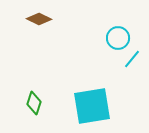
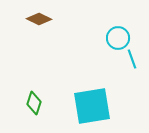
cyan line: rotated 60 degrees counterclockwise
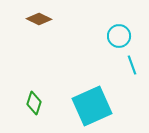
cyan circle: moved 1 px right, 2 px up
cyan line: moved 6 px down
cyan square: rotated 15 degrees counterclockwise
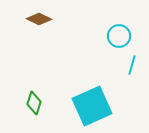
cyan line: rotated 36 degrees clockwise
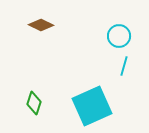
brown diamond: moved 2 px right, 6 px down
cyan line: moved 8 px left, 1 px down
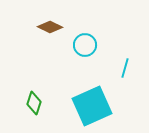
brown diamond: moved 9 px right, 2 px down
cyan circle: moved 34 px left, 9 px down
cyan line: moved 1 px right, 2 px down
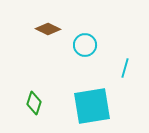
brown diamond: moved 2 px left, 2 px down
cyan square: rotated 15 degrees clockwise
